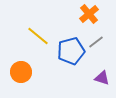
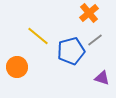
orange cross: moved 1 px up
gray line: moved 1 px left, 2 px up
orange circle: moved 4 px left, 5 px up
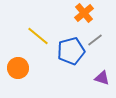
orange cross: moved 5 px left
orange circle: moved 1 px right, 1 px down
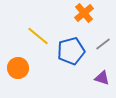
gray line: moved 8 px right, 4 px down
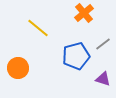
yellow line: moved 8 px up
blue pentagon: moved 5 px right, 5 px down
purple triangle: moved 1 px right, 1 px down
